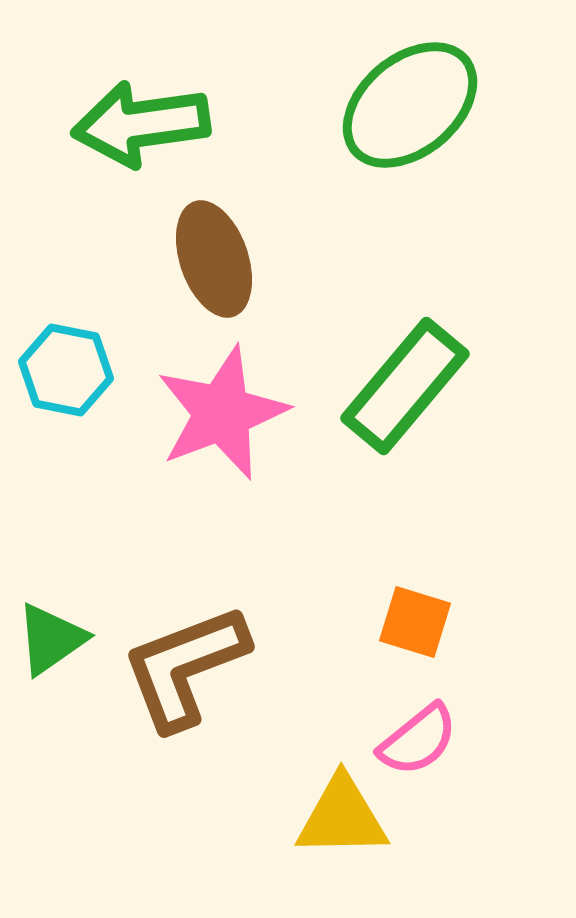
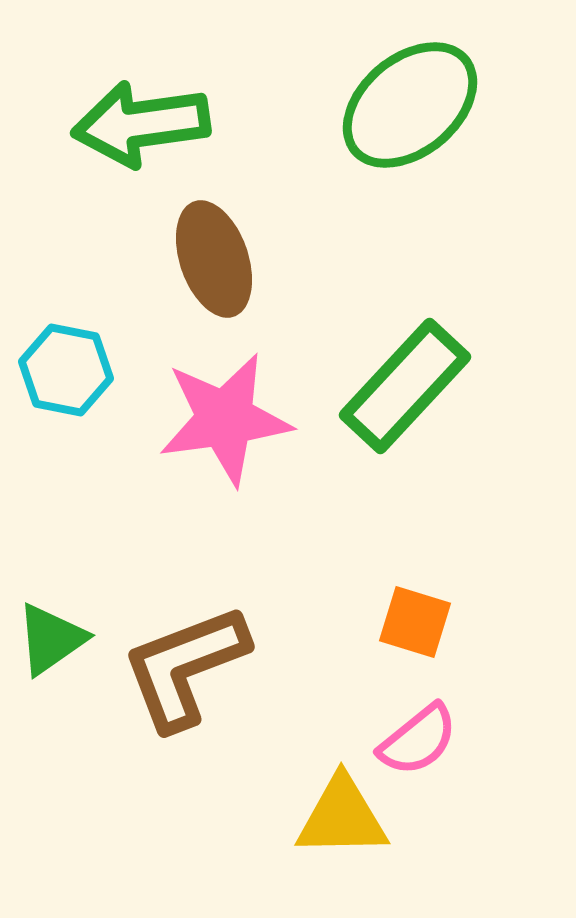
green rectangle: rotated 3 degrees clockwise
pink star: moved 3 px right, 6 px down; rotated 13 degrees clockwise
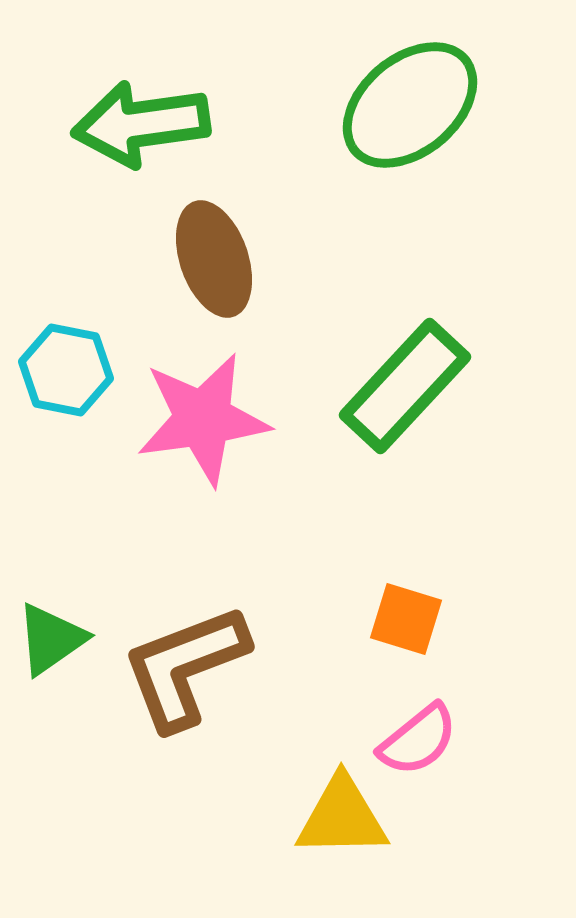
pink star: moved 22 px left
orange square: moved 9 px left, 3 px up
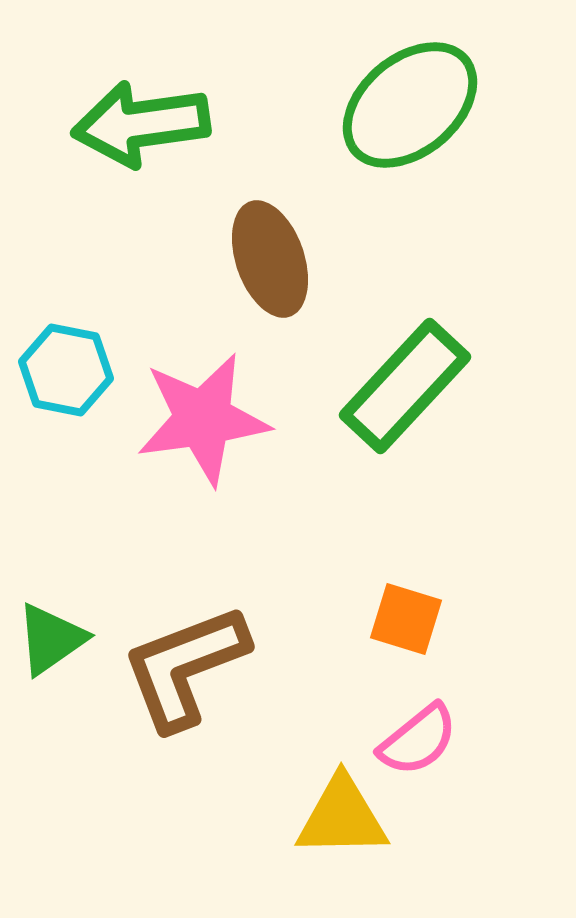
brown ellipse: moved 56 px right
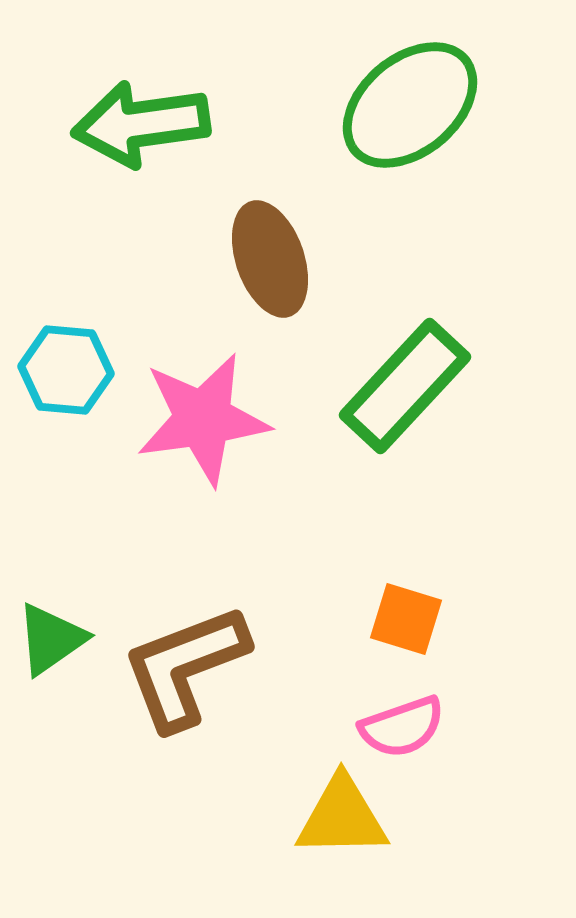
cyan hexagon: rotated 6 degrees counterclockwise
pink semicircle: moved 16 px left, 13 px up; rotated 20 degrees clockwise
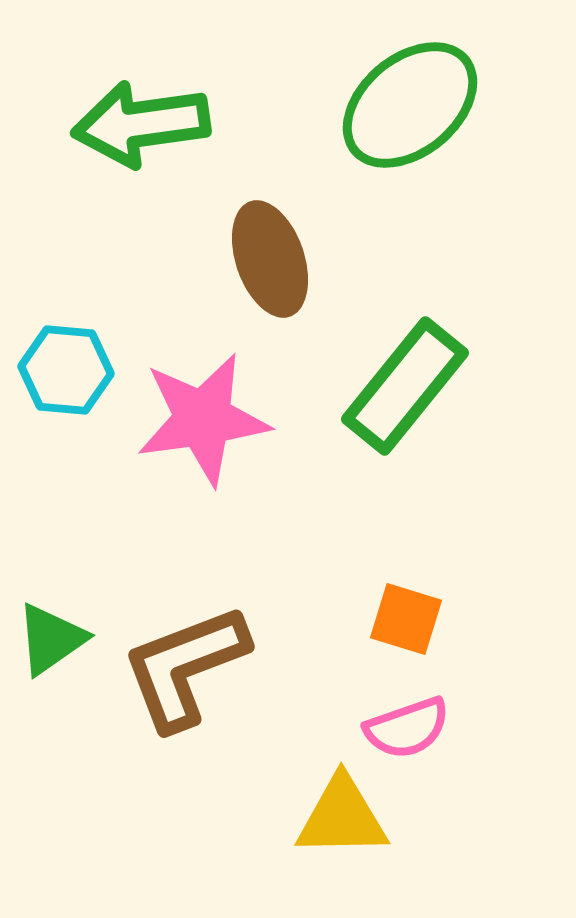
green rectangle: rotated 4 degrees counterclockwise
pink semicircle: moved 5 px right, 1 px down
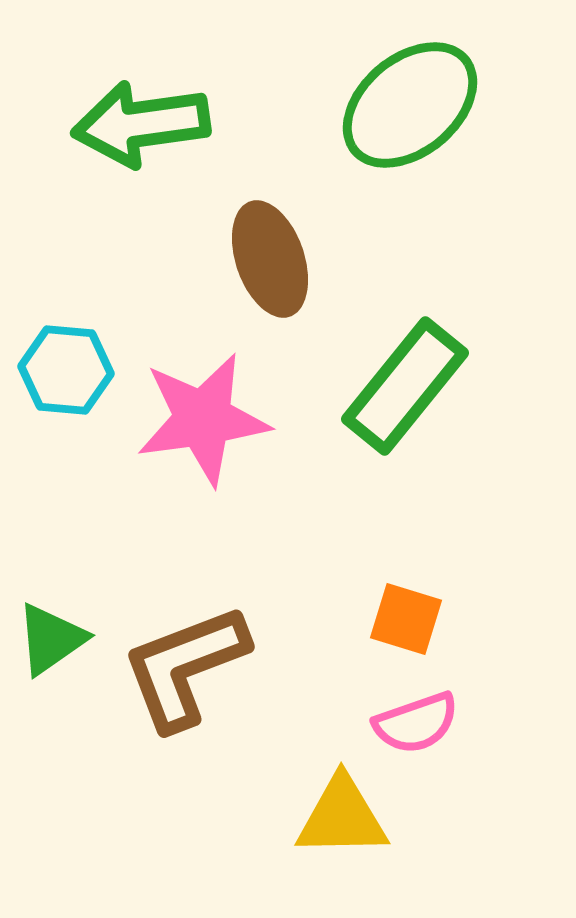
pink semicircle: moved 9 px right, 5 px up
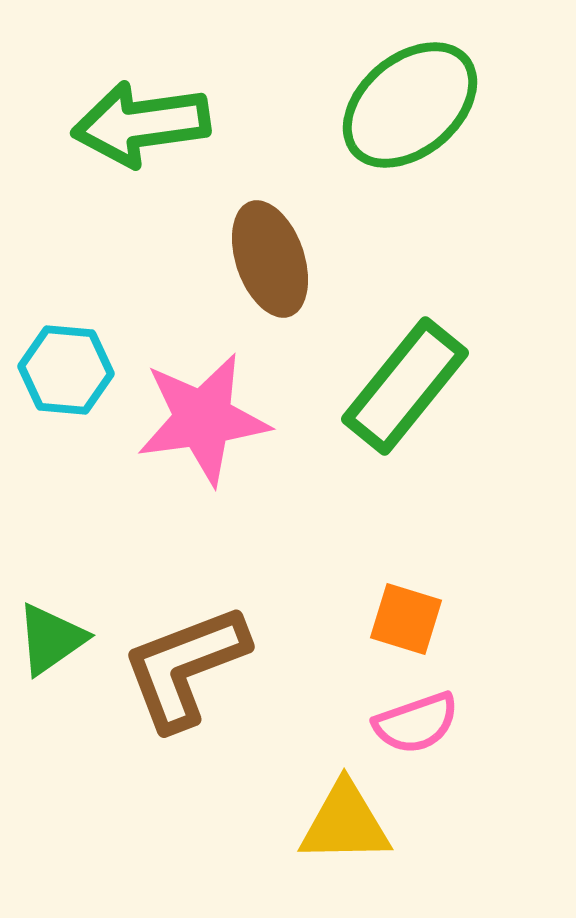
yellow triangle: moved 3 px right, 6 px down
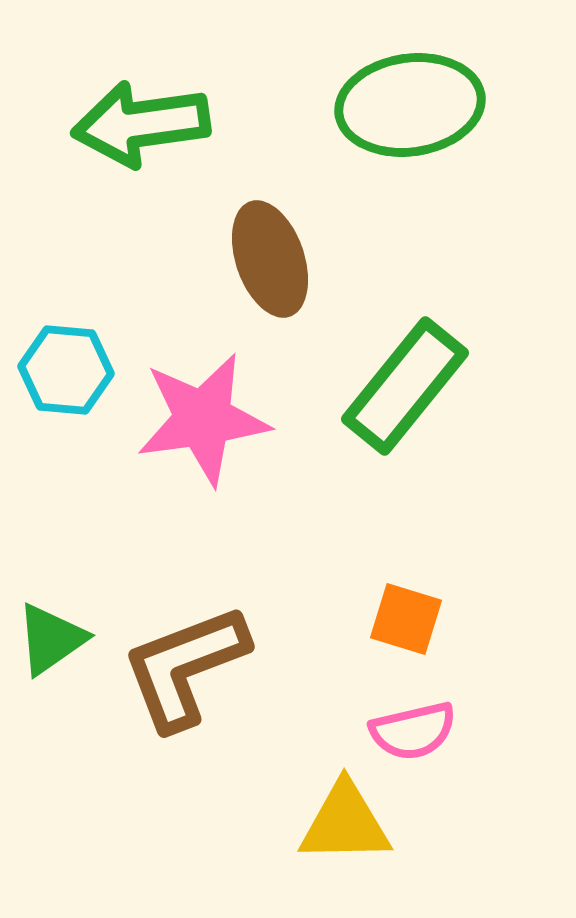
green ellipse: rotated 32 degrees clockwise
pink semicircle: moved 3 px left, 8 px down; rotated 6 degrees clockwise
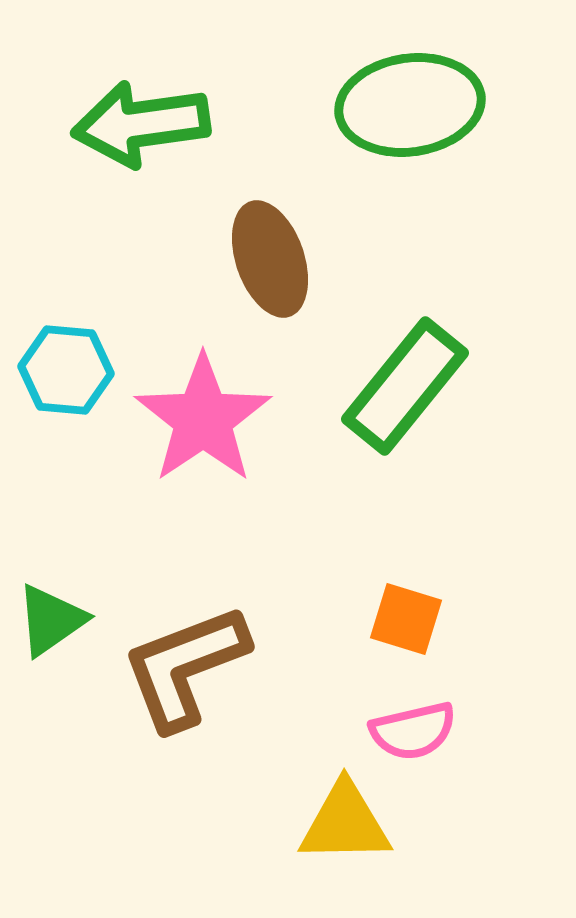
pink star: rotated 26 degrees counterclockwise
green triangle: moved 19 px up
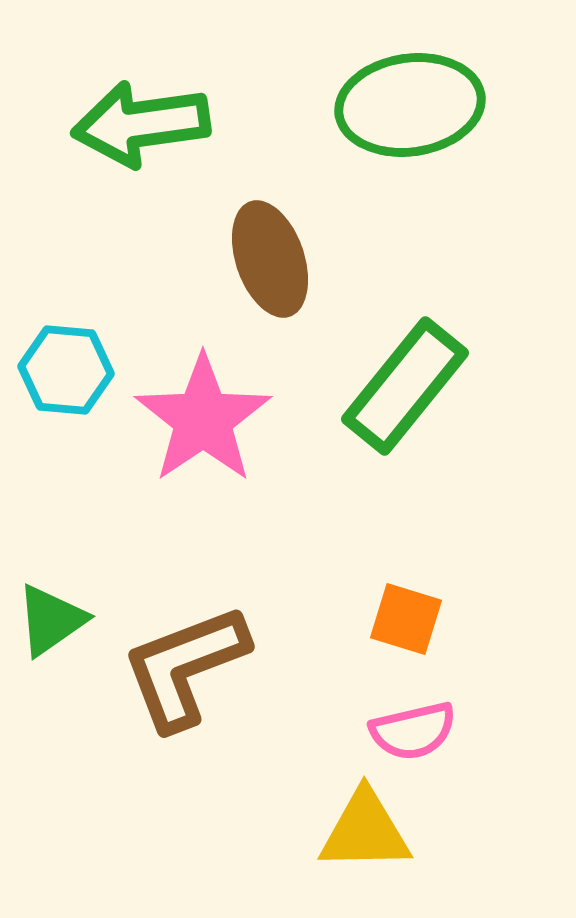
yellow triangle: moved 20 px right, 8 px down
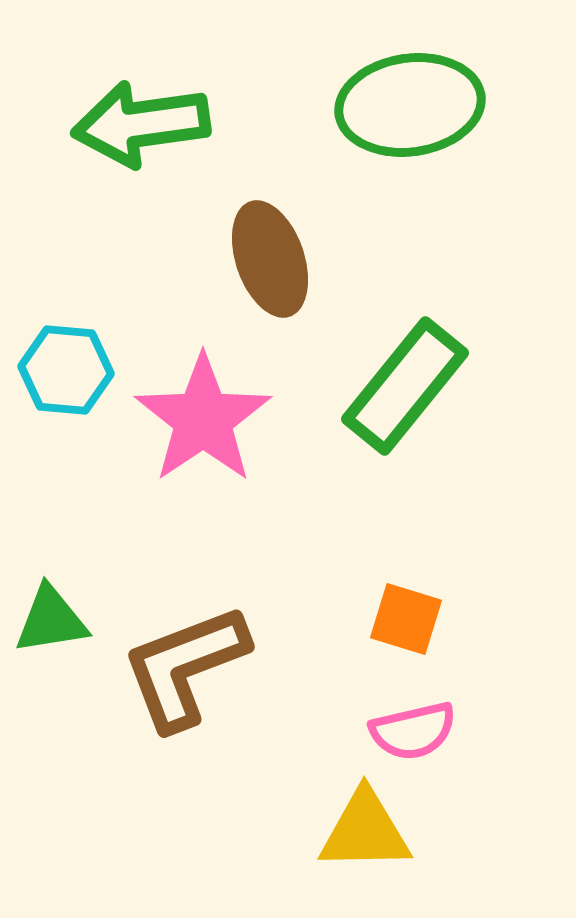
green triangle: rotated 26 degrees clockwise
